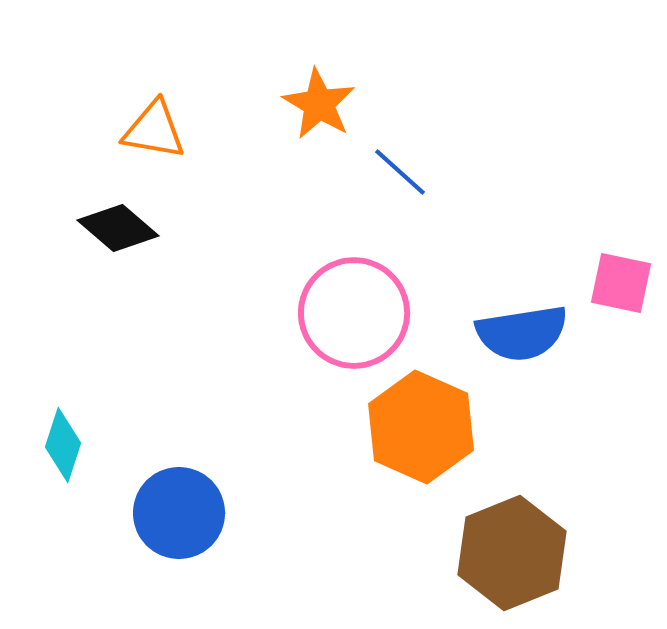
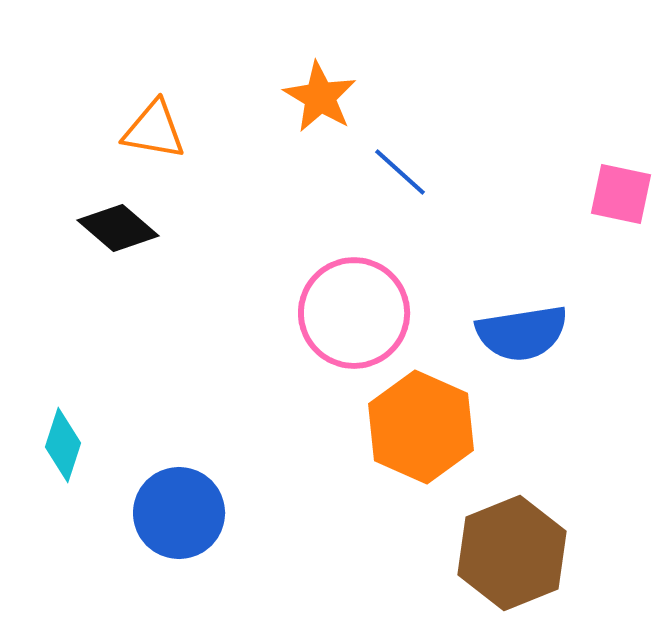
orange star: moved 1 px right, 7 px up
pink square: moved 89 px up
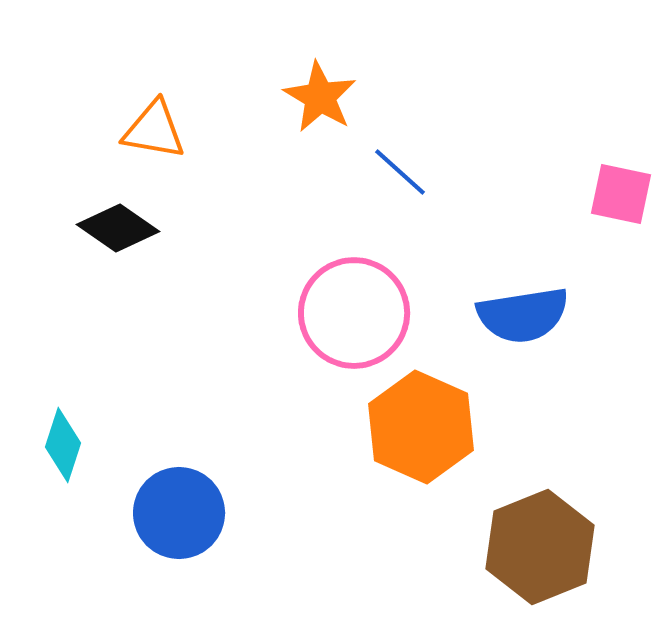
black diamond: rotated 6 degrees counterclockwise
blue semicircle: moved 1 px right, 18 px up
brown hexagon: moved 28 px right, 6 px up
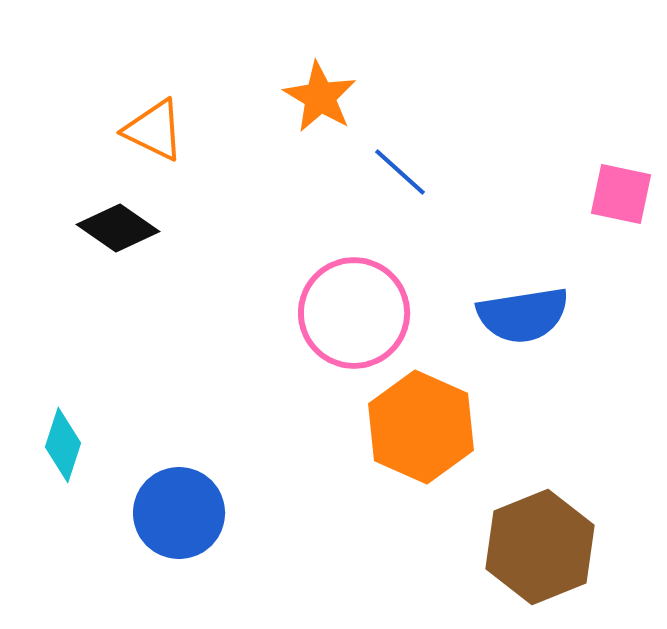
orange triangle: rotated 16 degrees clockwise
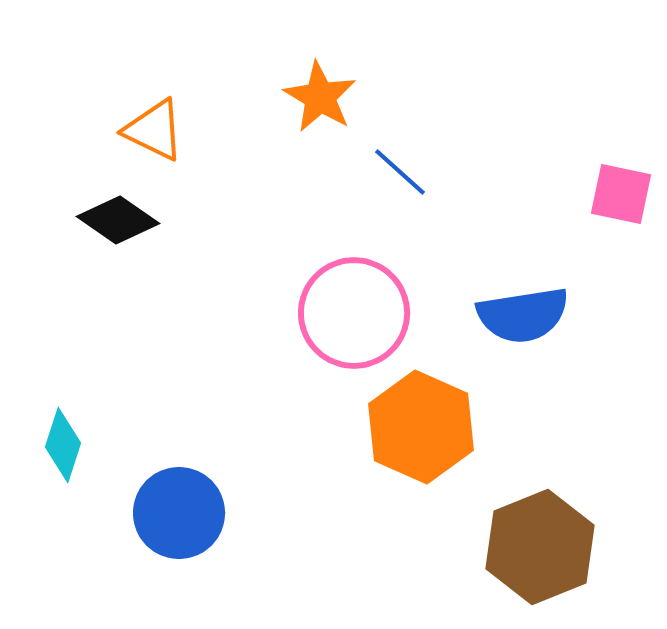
black diamond: moved 8 px up
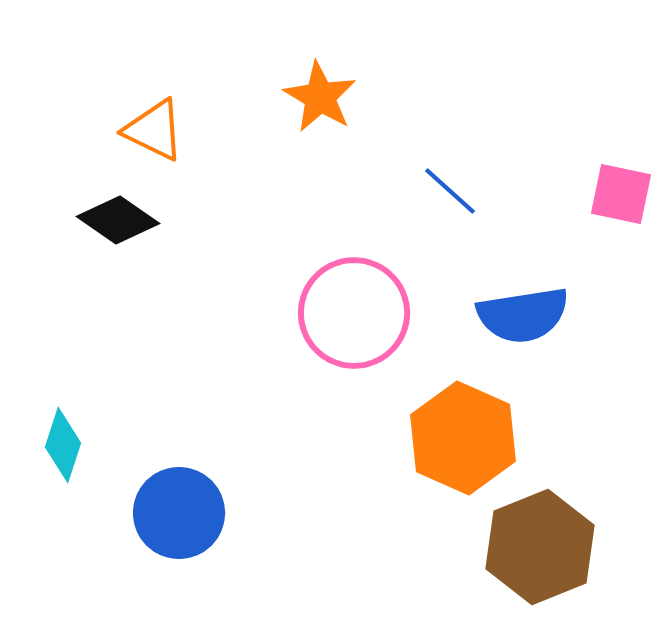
blue line: moved 50 px right, 19 px down
orange hexagon: moved 42 px right, 11 px down
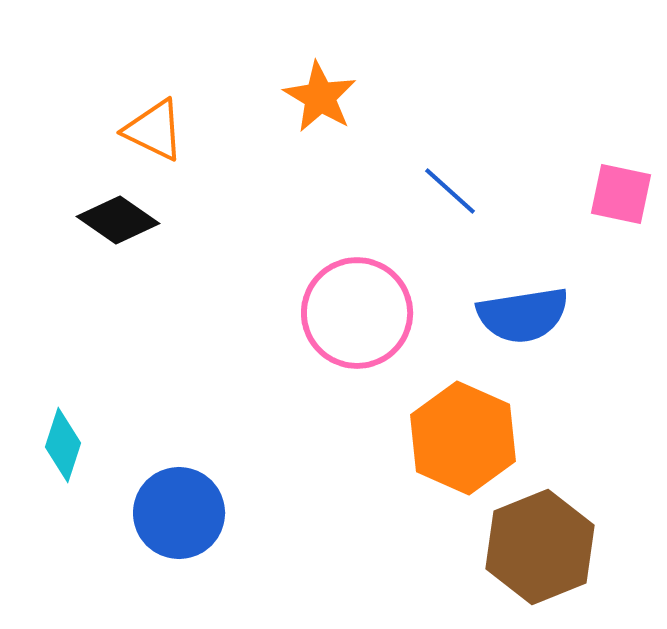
pink circle: moved 3 px right
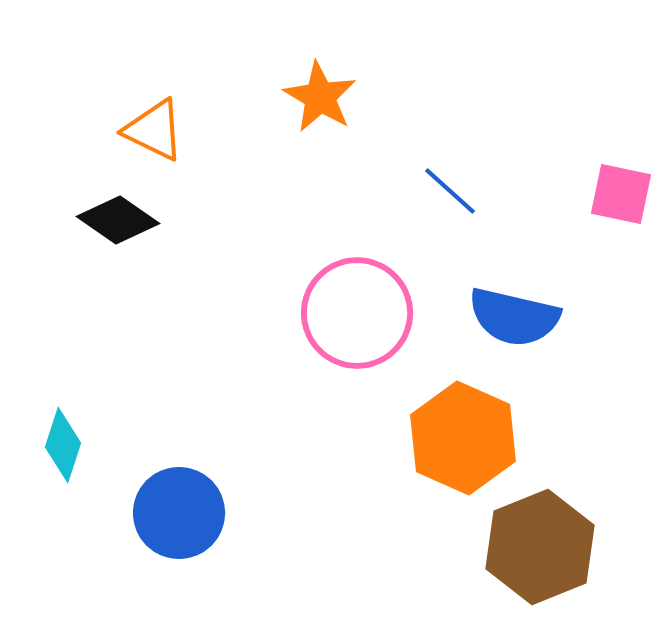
blue semicircle: moved 9 px left, 2 px down; rotated 22 degrees clockwise
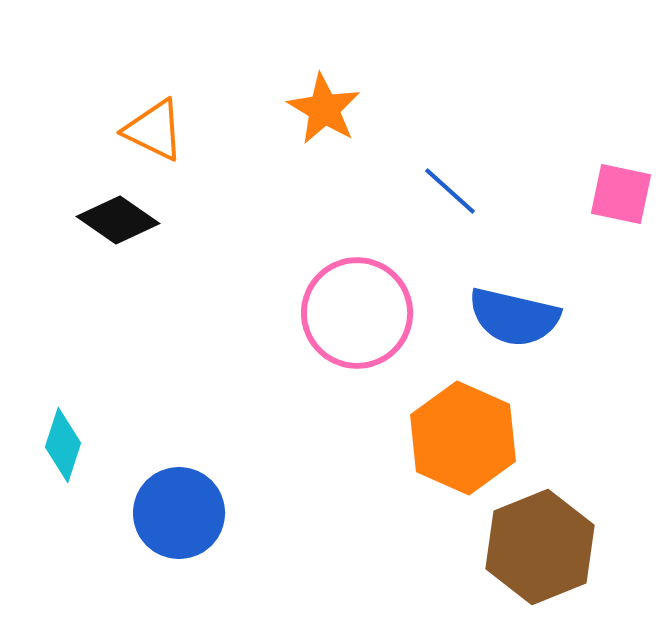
orange star: moved 4 px right, 12 px down
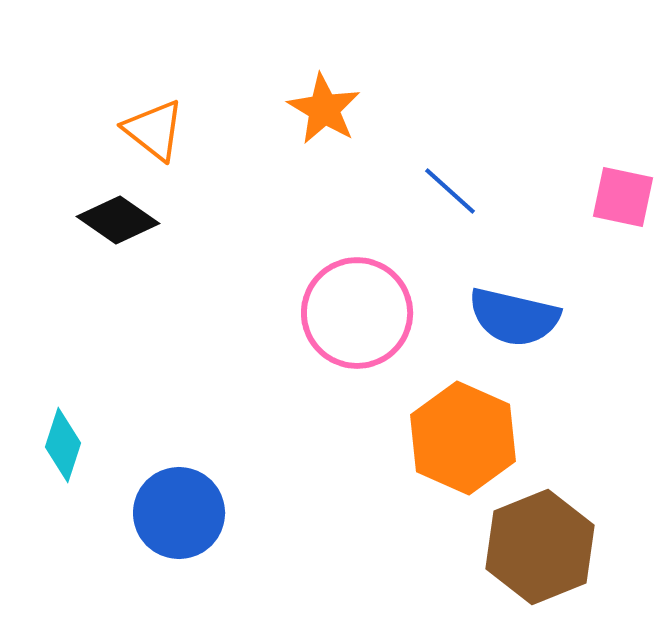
orange triangle: rotated 12 degrees clockwise
pink square: moved 2 px right, 3 px down
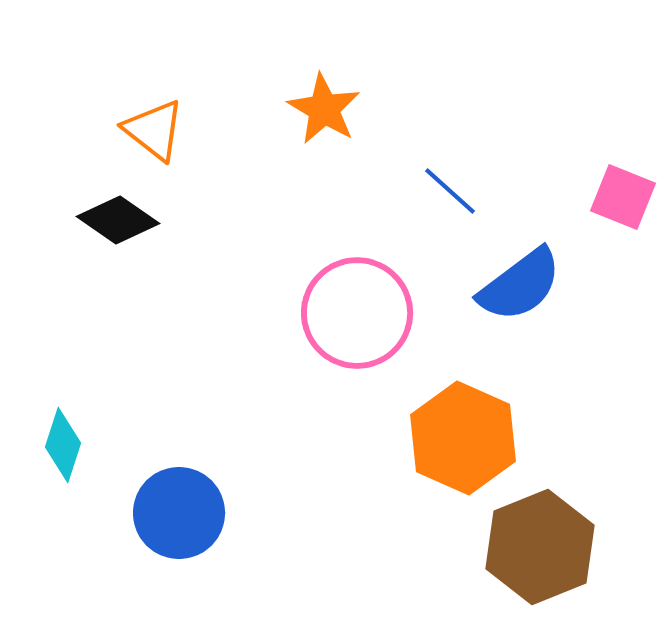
pink square: rotated 10 degrees clockwise
blue semicircle: moved 6 px right, 32 px up; rotated 50 degrees counterclockwise
